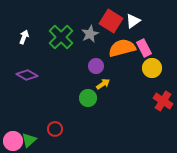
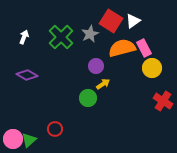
pink circle: moved 2 px up
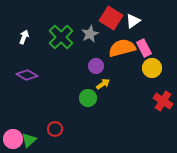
red square: moved 3 px up
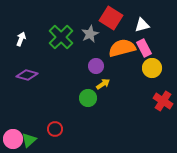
white triangle: moved 9 px right, 4 px down; rotated 21 degrees clockwise
white arrow: moved 3 px left, 2 px down
purple diamond: rotated 15 degrees counterclockwise
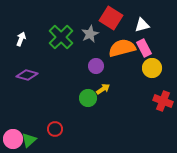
yellow arrow: moved 5 px down
red cross: rotated 12 degrees counterclockwise
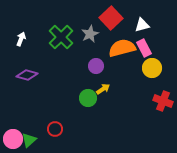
red square: rotated 15 degrees clockwise
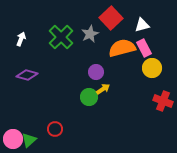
purple circle: moved 6 px down
green circle: moved 1 px right, 1 px up
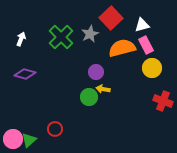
pink rectangle: moved 2 px right, 3 px up
purple diamond: moved 2 px left, 1 px up
yellow arrow: rotated 136 degrees counterclockwise
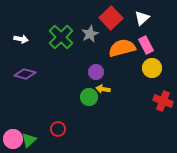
white triangle: moved 7 px up; rotated 28 degrees counterclockwise
white arrow: rotated 80 degrees clockwise
red circle: moved 3 px right
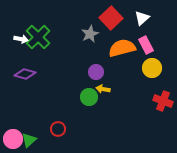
green cross: moved 23 px left
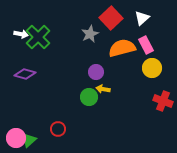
white arrow: moved 5 px up
pink circle: moved 3 px right, 1 px up
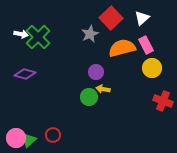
red circle: moved 5 px left, 6 px down
